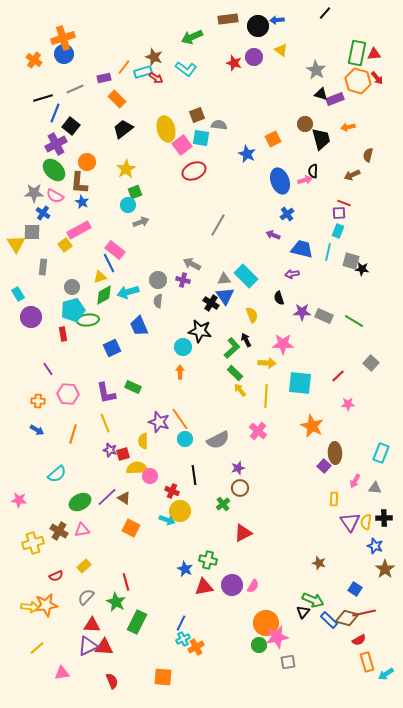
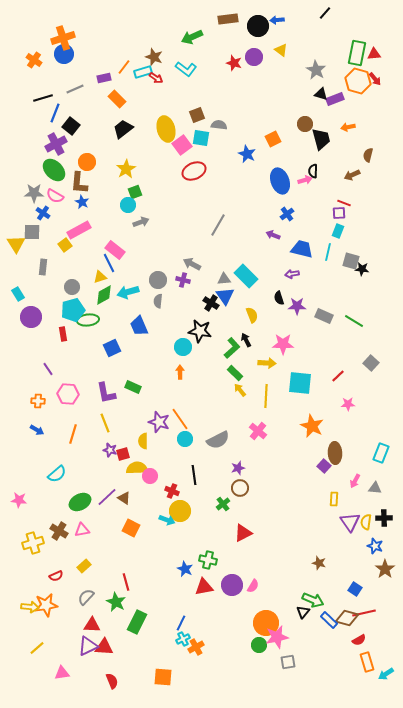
red arrow at (377, 78): moved 2 px left, 1 px down
purple star at (302, 312): moved 5 px left, 6 px up
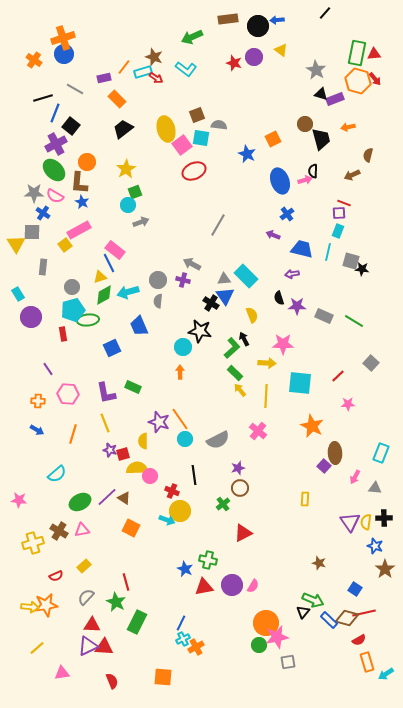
gray line at (75, 89): rotated 54 degrees clockwise
black arrow at (246, 340): moved 2 px left, 1 px up
pink arrow at (355, 481): moved 4 px up
yellow rectangle at (334, 499): moved 29 px left
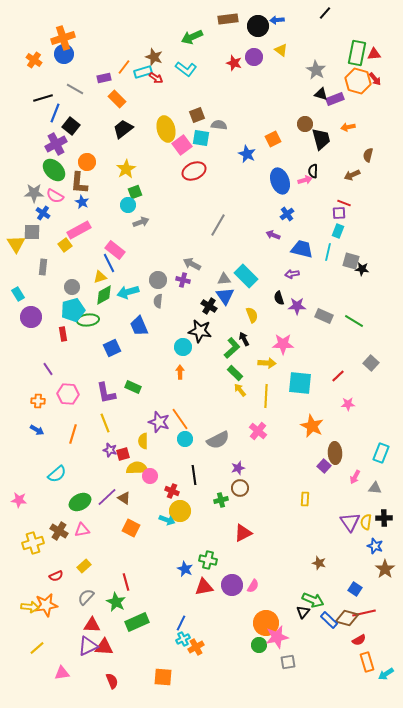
black cross at (211, 303): moved 2 px left, 3 px down
green cross at (223, 504): moved 2 px left, 4 px up; rotated 24 degrees clockwise
green rectangle at (137, 622): rotated 40 degrees clockwise
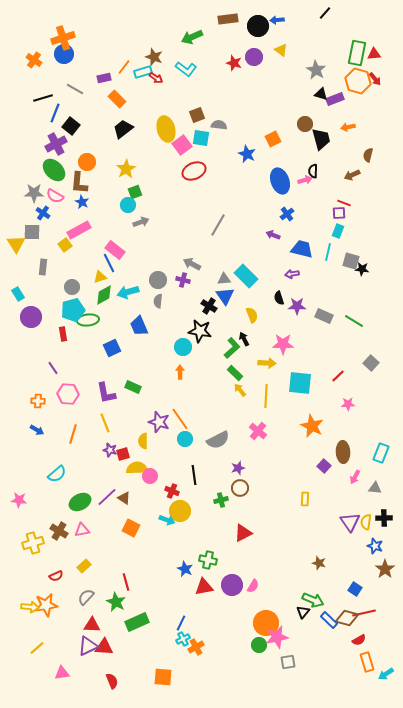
purple line at (48, 369): moved 5 px right, 1 px up
brown ellipse at (335, 453): moved 8 px right, 1 px up
